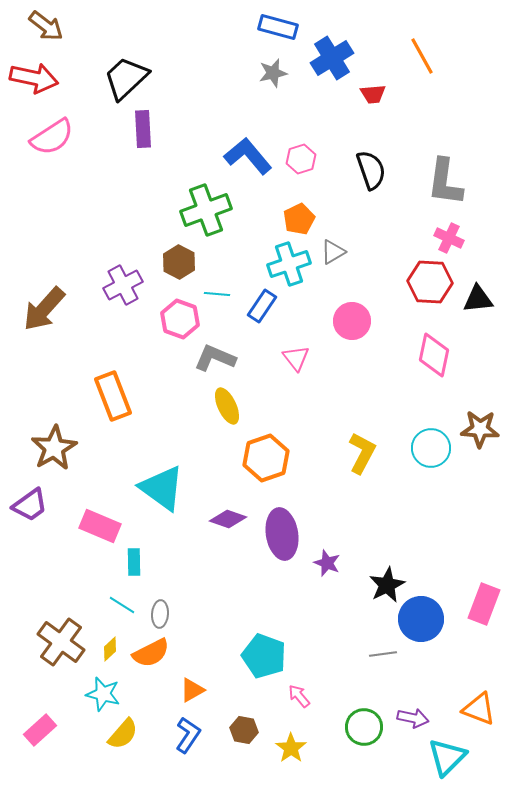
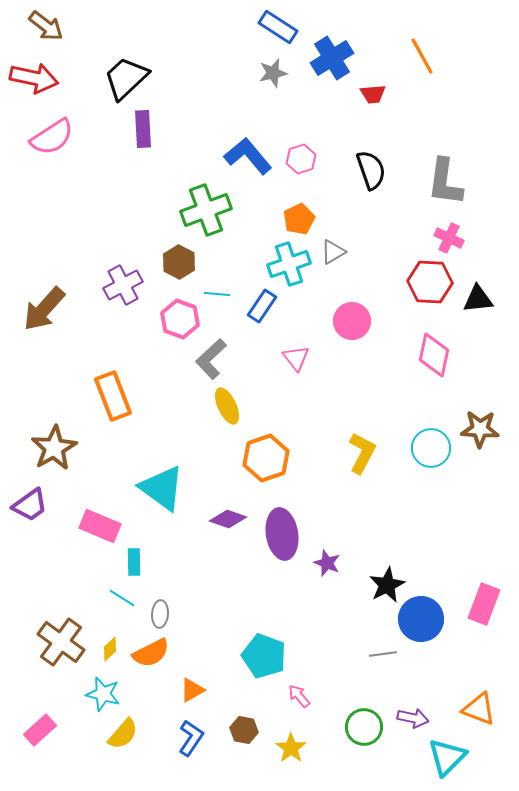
blue rectangle at (278, 27): rotated 18 degrees clockwise
gray L-shape at (215, 358): moved 4 px left, 1 px down; rotated 66 degrees counterclockwise
cyan line at (122, 605): moved 7 px up
blue L-shape at (188, 735): moved 3 px right, 3 px down
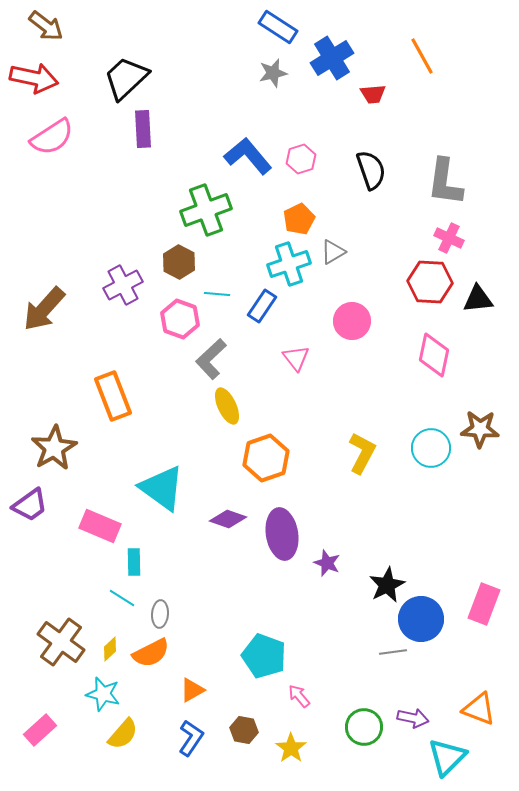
gray line at (383, 654): moved 10 px right, 2 px up
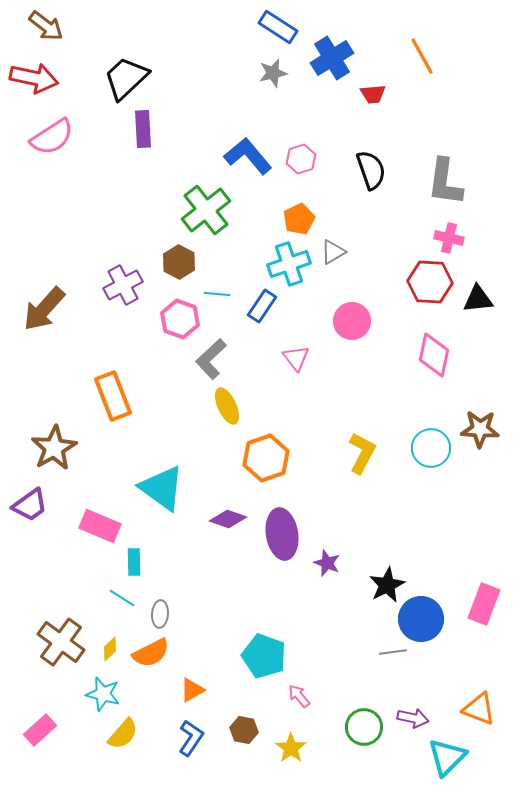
green cross at (206, 210): rotated 18 degrees counterclockwise
pink cross at (449, 238): rotated 12 degrees counterclockwise
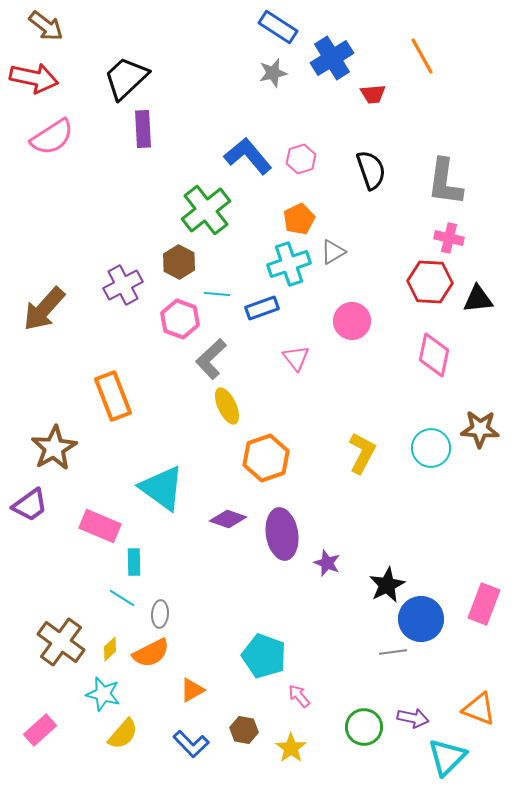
blue rectangle at (262, 306): moved 2 px down; rotated 36 degrees clockwise
blue L-shape at (191, 738): moved 6 px down; rotated 102 degrees clockwise
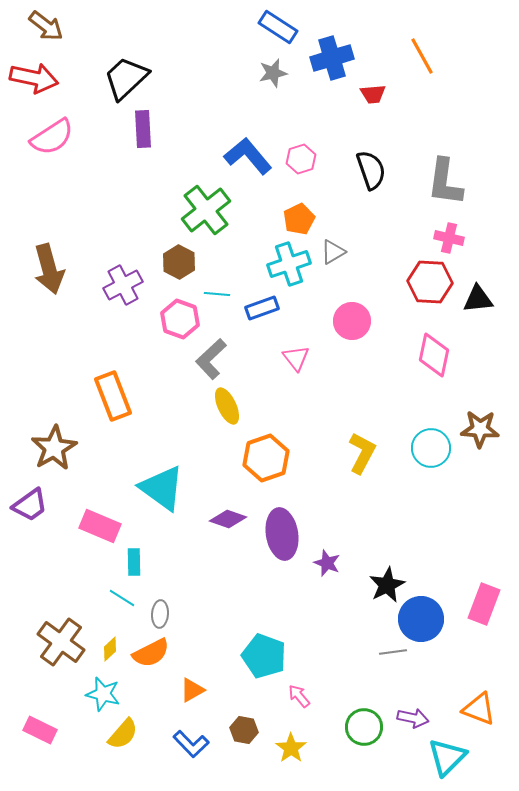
blue cross at (332, 58): rotated 15 degrees clockwise
brown arrow at (44, 309): moved 5 px right, 40 px up; rotated 57 degrees counterclockwise
pink rectangle at (40, 730): rotated 68 degrees clockwise
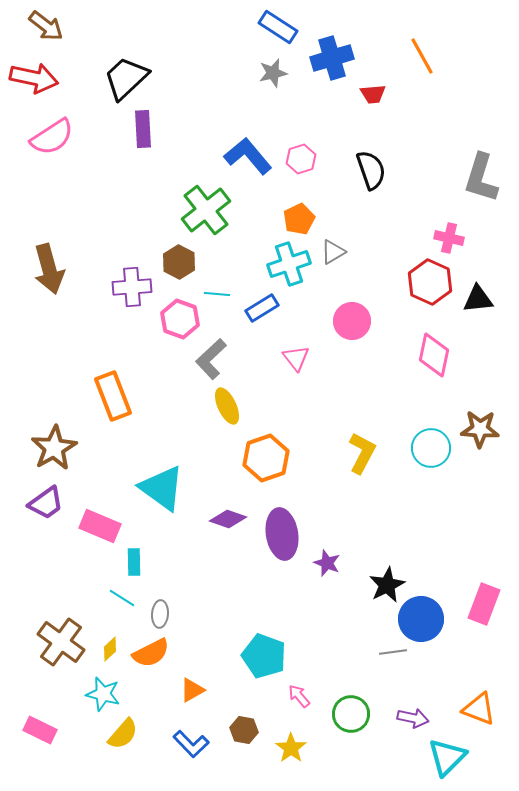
gray L-shape at (445, 182): moved 36 px right, 4 px up; rotated 9 degrees clockwise
red hexagon at (430, 282): rotated 21 degrees clockwise
purple cross at (123, 285): moved 9 px right, 2 px down; rotated 24 degrees clockwise
blue rectangle at (262, 308): rotated 12 degrees counterclockwise
purple trapezoid at (30, 505): moved 16 px right, 2 px up
green circle at (364, 727): moved 13 px left, 13 px up
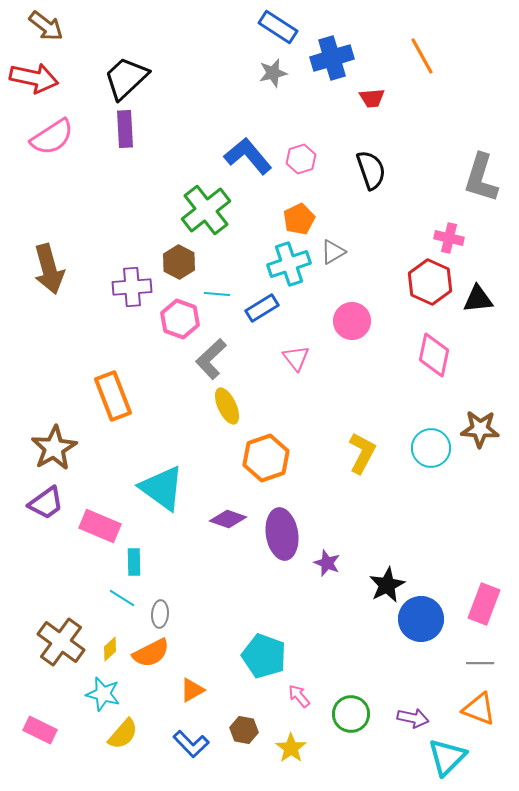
red trapezoid at (373, 94): moved 1 px left, 4 px down
purple rectangle at (143, 129): moved 18 px left
gray line at (393, 652): moved 87 px right, 11 px down; rotated 8 degrees clockwise
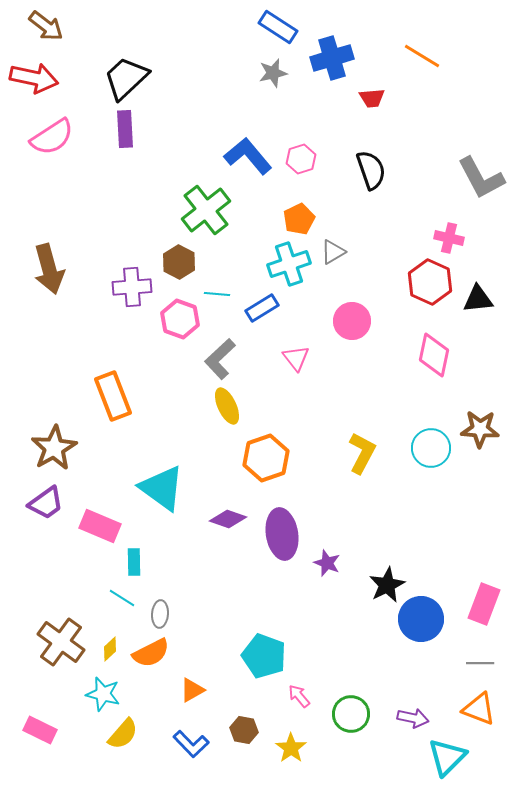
orange line at (422, 56): rotated 30 degrees counterclockwise
gray L-shape at (481, 178): rotated 45 degrees counterclockwise
gray L-shape at (211, 359): moved 9 px right
